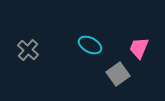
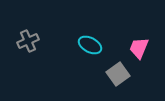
gray cross: moved 9 px up; rotated 25 degrees clockwise
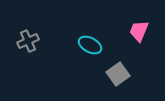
pink trapezoid: moved 17 px up
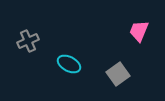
cyan ellipse: moved 21 px left, 19 px down
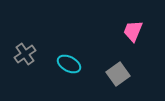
pink trapezoid: moved 6 px left
gray cross: moved 3 px left, 13 px down; rotated 10 degrees counterclockwise
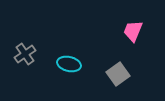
cyan ellipse: rotated 15 degrees counterclockwise
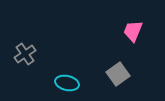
cyan ellipse: moved 2 px left, 19 px down
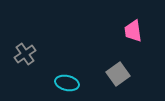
pink trapezoid: rotated 30 degrees counterclockwise
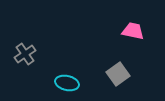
pink trapezoid: rotated 110 degrees clockwise
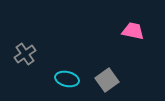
gray square: moved 11 px left, 6 px down
cyan ellipse: moved 4 px up
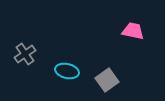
cyan ellipse: moved 8 px up
